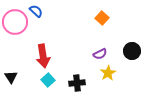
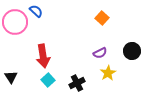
purple semicircle: moved 1 px up
black cross: rotated 21 degrees counterclockwise
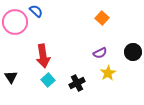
black circle: moved 1 px right, 1 px down
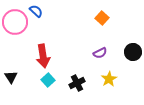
yellow star: moved 1 px right, 6 px down
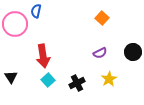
blue semicircle: rotated 120 degrees counterclockwise
pink circle: moved 2 px down
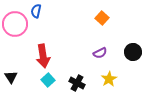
black cross: rotated 35 degrees counterclockwise
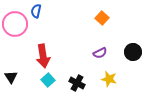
yellow star: rotated 28 degrees counterclockwise
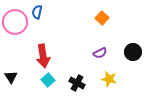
blue semicircle: moved 1 px right, 1 px down
pink circle: moved 2 px up
